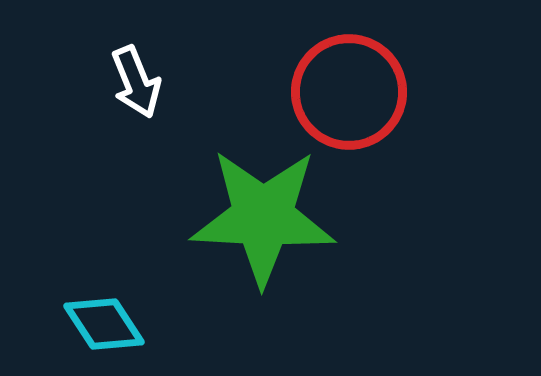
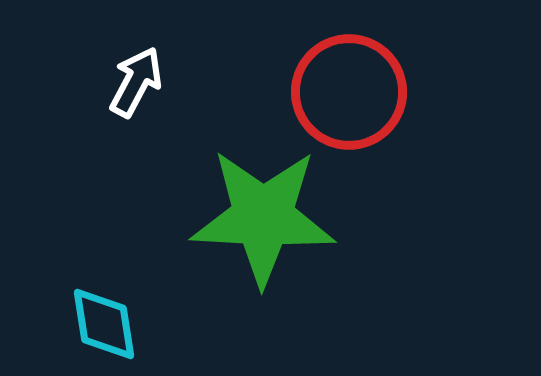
white arrow: rotated 130 degrees counterclockwise
cyan diamond: rotated 24 degrees clockwise
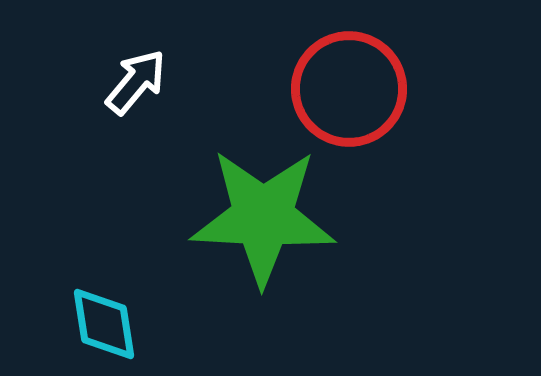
white arrow: rotated 12 degrees clockwise
red circle: moved 3 px up
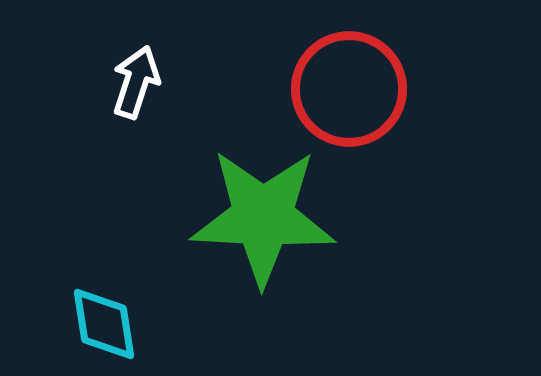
white arrow: rotated 22 degrees counterclockwise
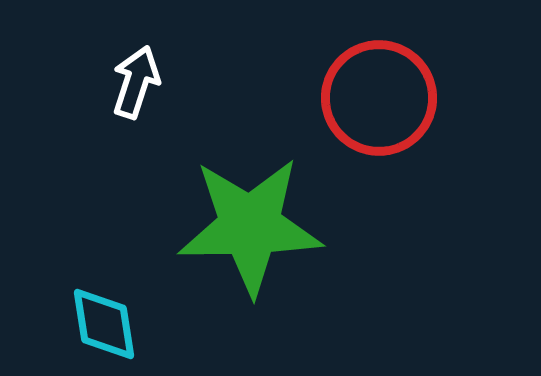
red circle: moved 30 px right, 9 px down
green star: moved 13 px left, 9 px down; rotated 4 degrees counterclockwise
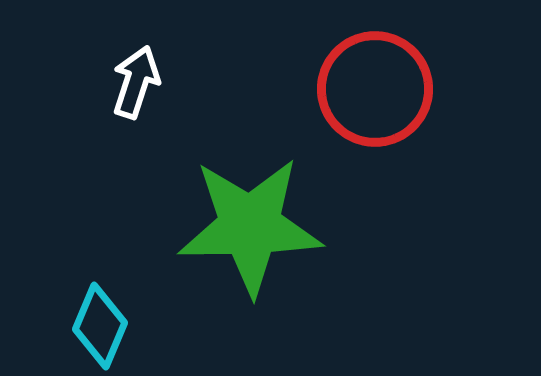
red circle: moved 4 px left, 9 px up
cyan diamond: moved 4 px left, 2 px down; rotated 32 degrees clockwise
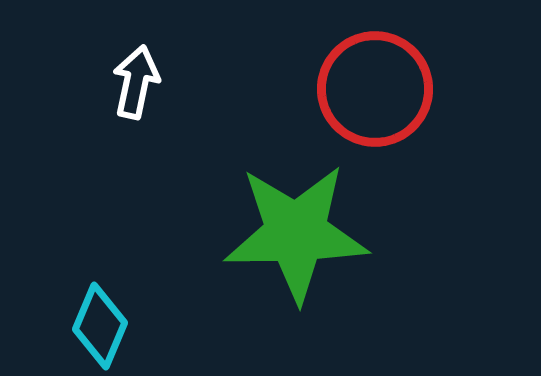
white arrow: rotated 6 degrees counterclockwise
green star: moved 46 px right, 7 px down
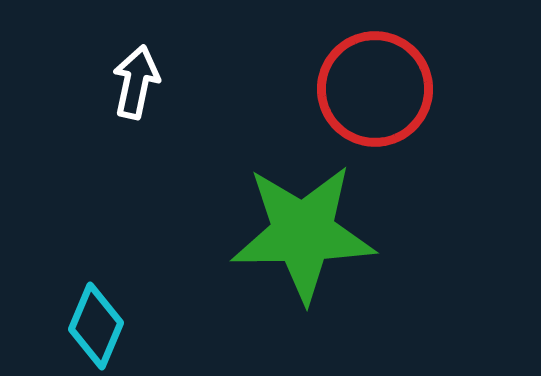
green star: moved 7 px right
cyan diamond: moved 4 px left
